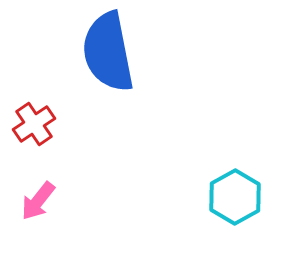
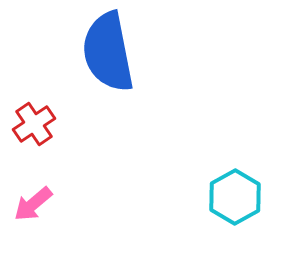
pink arrow: moved 5 px left, 3 px down; rotated 12 degrees clockwise
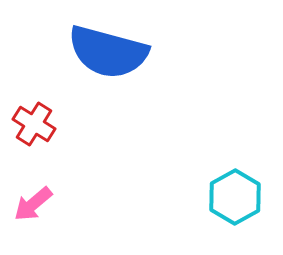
blue semicircle: rotated 64 degrees counterclockwise
red cross: rotated 24 degrees counterclockwise
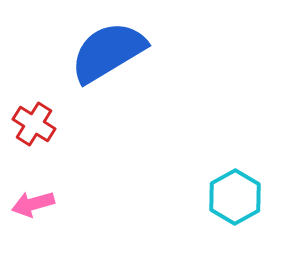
blue semicircle: rotated 134 degrees clockwise
pink arrow: rotated 24 degrees clockwise
